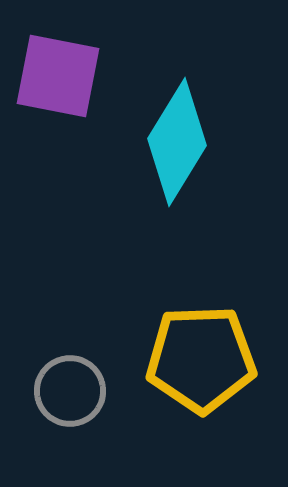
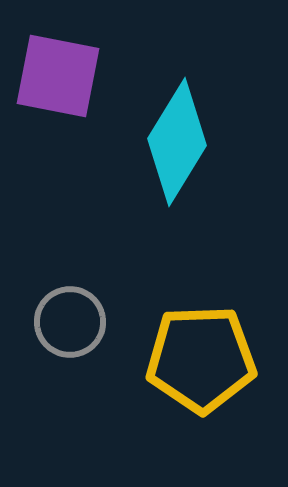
gray circle: moved 69 px up
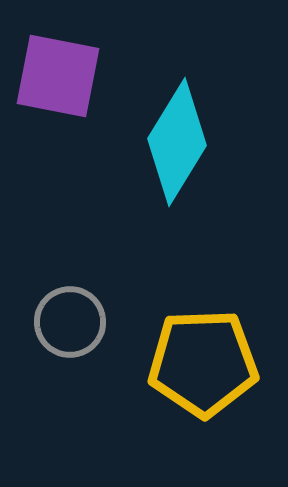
yellow pentagon: moved 2 px right, 4 px down
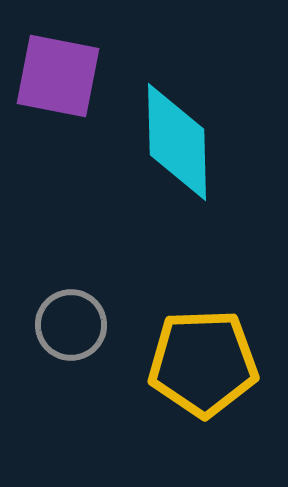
cyan diamond: rotated 33 degrees counterclockwise
gray circle: moved 1 px right, 3 px down
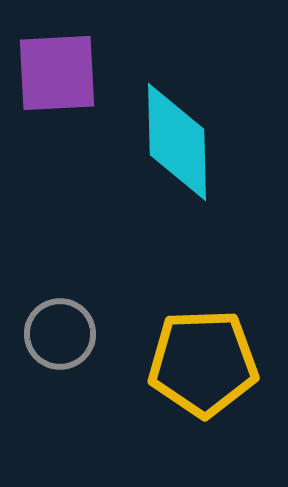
purple square: moved 1 px left, 3 px up; rotated 14 degrees counterclockwise
gray circle: moved 11 px left, 9 px down
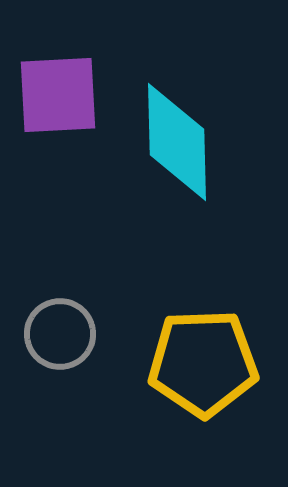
purple square: moved 1 px right, 22 px down
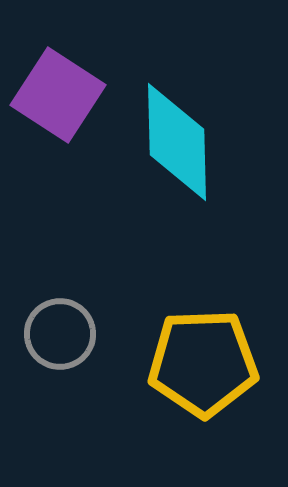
purple square: rotated 36 degrees clockwise
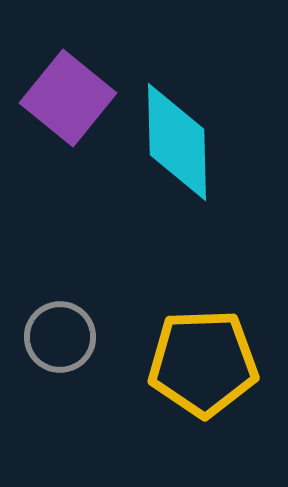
purple square: moved 10 px right, 3 px down; rotated 6 degrees clockwise
gray circle: moved 3 px down
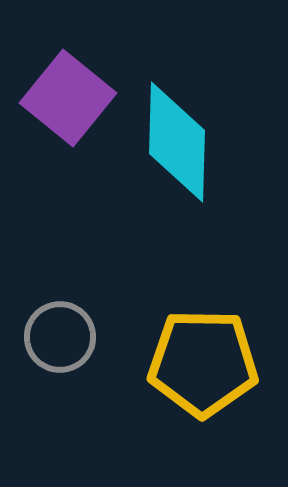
cyan diamond: rotated 3 degrees clockwise
yellow pentagon: rotated 3 degrees clockwise
